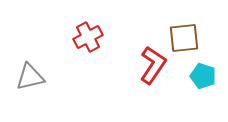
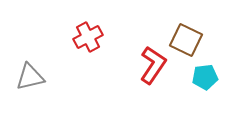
brown square: moved 2 px right, 2 px down; rotated 32 degrees clockwise
cyan pentagon: moved 2 px right, 1 px down; rotated 25 degrees counterclockwise
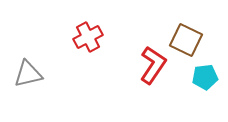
gray triangle: moved 2 px left, 3 px up
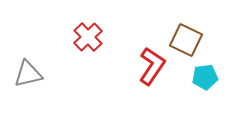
red cross: rotated 16 degrees counterclockwise
red L-shape: moved 1 px left, 1 px down
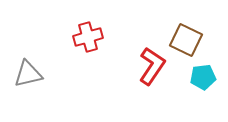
red cross: rotated 28 degrees clockwise
cyan pentagon: moved 2 px left
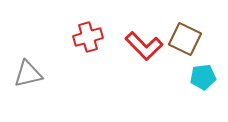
brown square: moved 1 px left, 1 px up
red L-shape: moved 8 px left, 20 px up; rotated 102 degrees clockwise
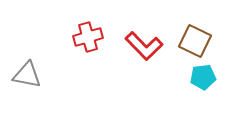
brown square: moved 10 px right, 2 px down
gray triangle: moved 1 px left, 1 px down; rotated 24 degrees clockwise
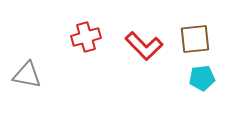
red cross: moved 2 px left
brown square: moved 2 px up; rotated 32 degrees counterclockwise
cyan pentagon: moved 1 px left, 1 px down
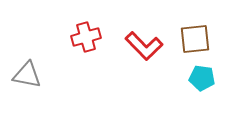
cyan pentagon: rotated 15 degrees clockwise
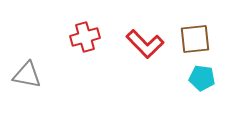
red cross: moved 1 px left
red L-shape: moved 1 px right, 2 px up
